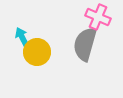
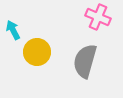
cyan arrow: moved 9 px left, 7 px up
gray semicircle: moved 17 px down
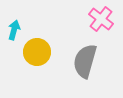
pink cross: moved 3 px right, 2 px down; rotated 15 degrees clockwise
cyan arrow: moved 1 px right; rotated 42 degrees clockwise
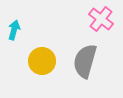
yellow circle: moved 5 px right, 9 px down
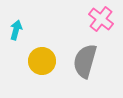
cyan arrow: moved 2 px right
